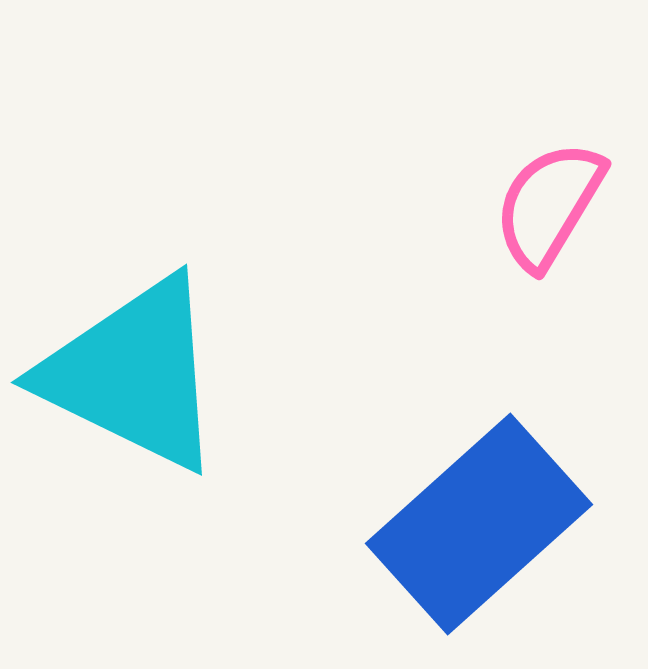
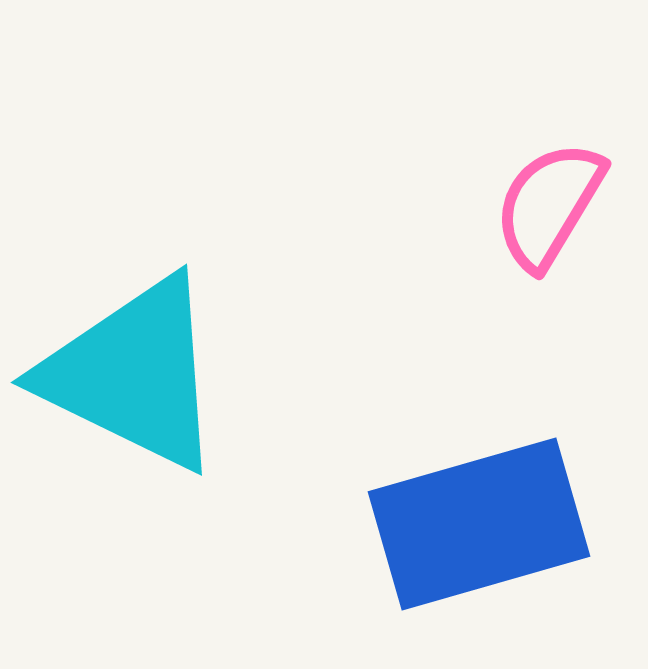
blue rectangle: rotated 26 degrees clockwise
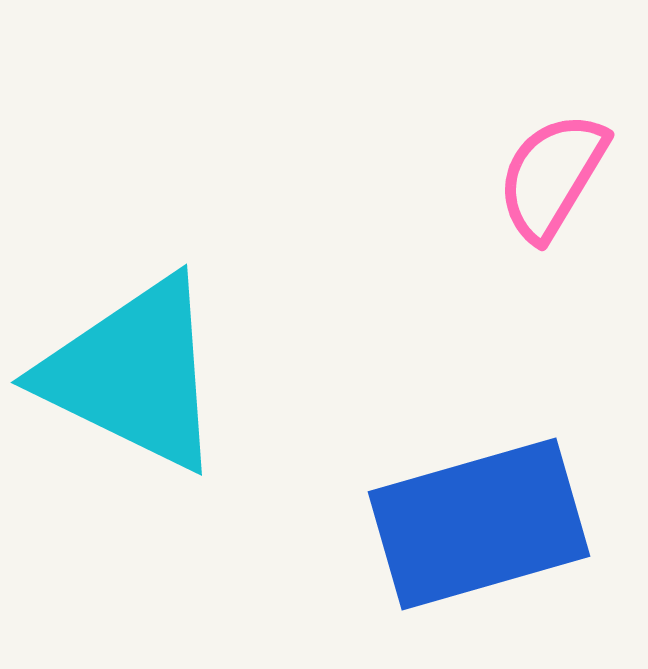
pink semicircle: moved 3 px right, 29 px up
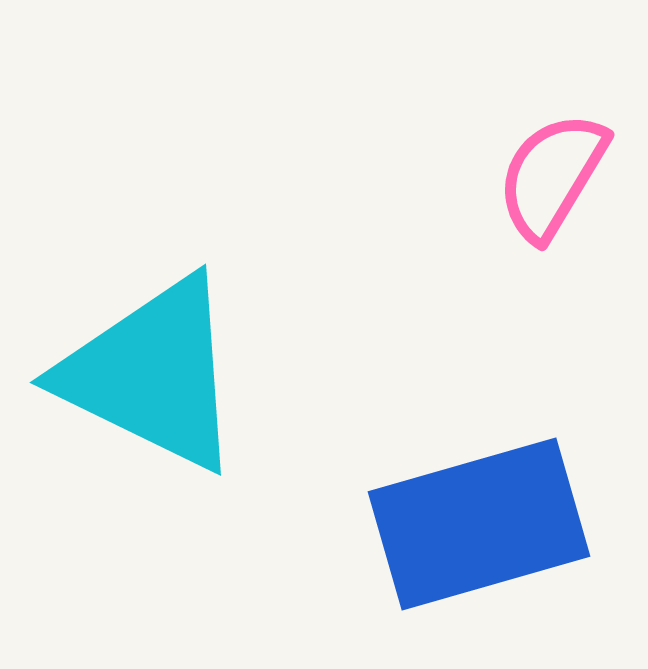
cyan triangle: moved 19 px right
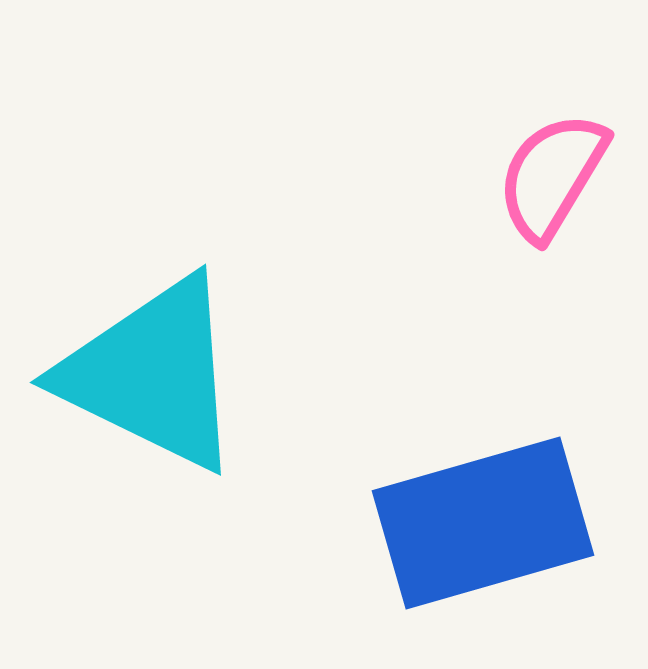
blue rectangle: moved 4 px right, 1 px up
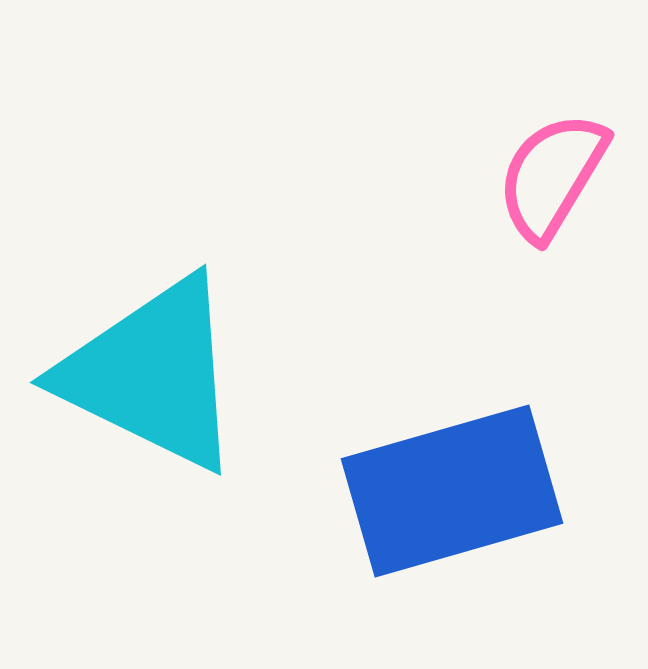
blue rectangle: moved 31 px left, 32 px up
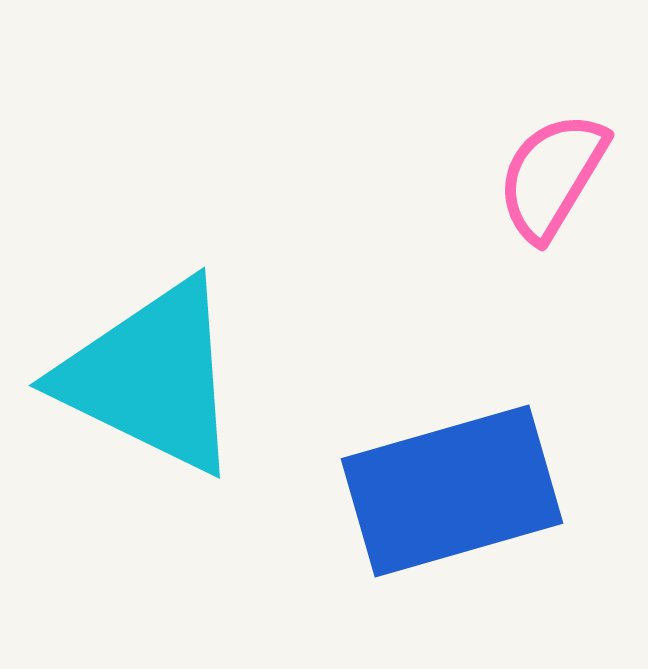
cyan triangle: moved 1 px left, 3 px down
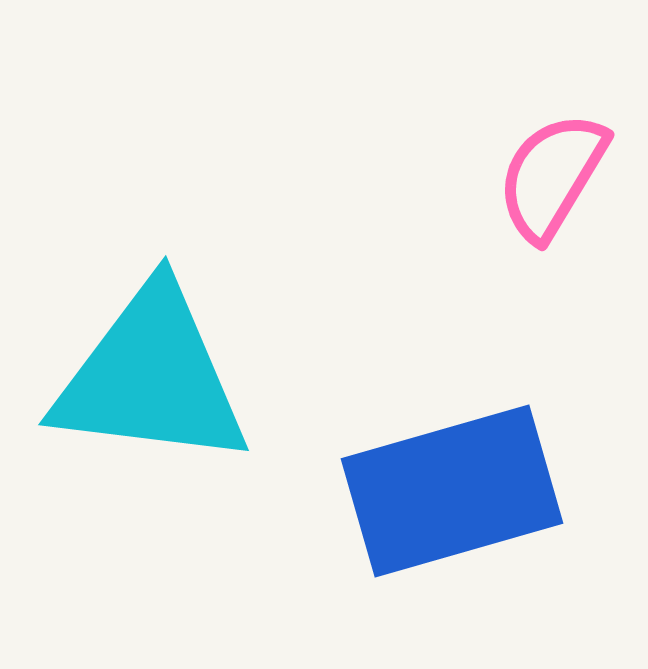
cyan triangle: rotated 19 degrees counterclockwise
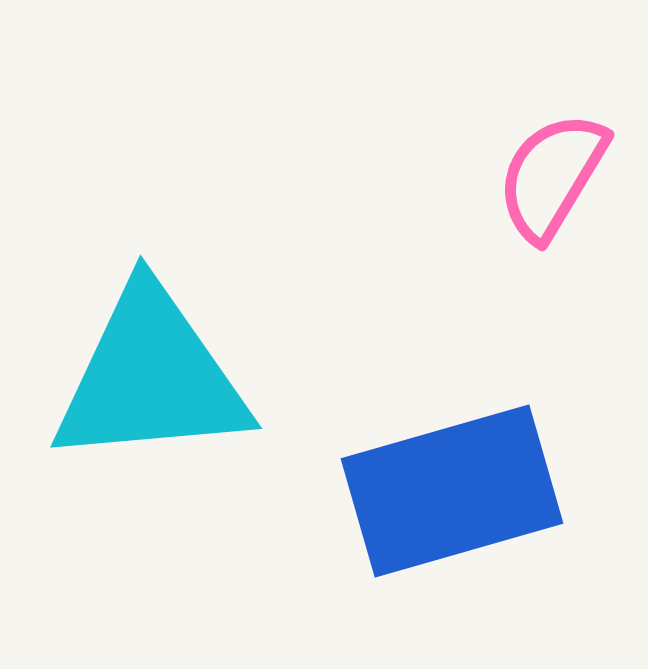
cyan triangle: rotated 12 degrees counterclockwise
